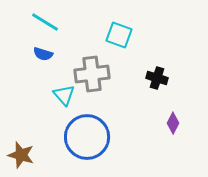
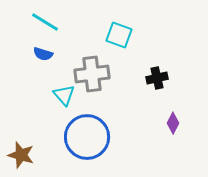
black cross: rotated 30 degrees counterclockwise
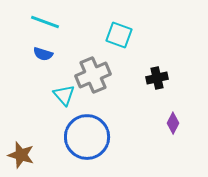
cyan line: rotated 12 degrees counterclockwise
gray cross: moved 1 px right, 1 px down; rotated 16 degrees counterclockwise
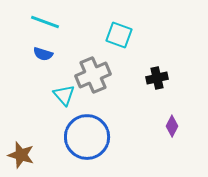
purple diamond: moved 1 px left, 3 px down
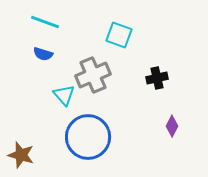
blue circle: moved 1 px right
